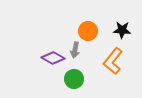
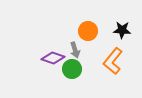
gray arrow: rotated 28 degrees counterclockwise
purple diamond: rotated 10 degrees counterclockwise
green circle: moved 2 px left, 10 px up
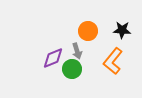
gray arrow: moved 2 px right, 1 px down
purple diamond: rotated 40 degrees counterclockwise
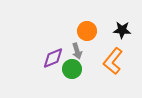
orange circle: moved 1 px left
